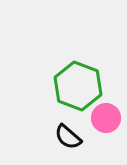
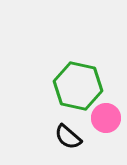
green hexagon: rotated 9 degrees counterclockwise
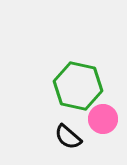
pink circle: moved 3 px left, 1 px down
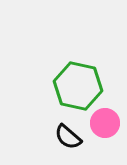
pink circle: moved 2 px right, 4 px down
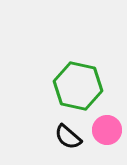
pink circle: moved 2 px right, 7 px down
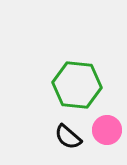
green hexagon: moved 1 px left, 1 px up; rotated 6 degrees counterclockwise
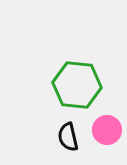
black semicircle: rotated 36 degrees clockwise
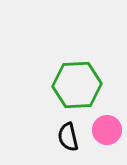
green hexagon: rotated 9 degrees counterclockwise
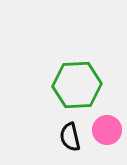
black semicircle: moved 2 px right
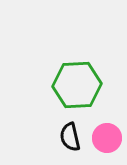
pink circle: moved 8 px down
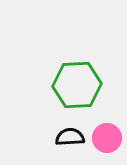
black semicircle: rotated 100 degrees clockwise
